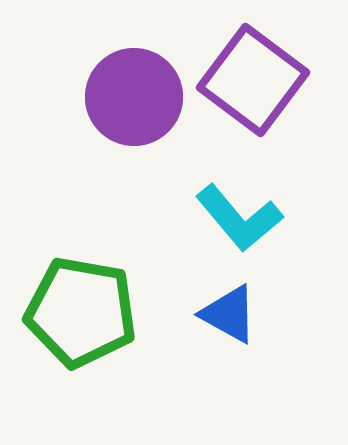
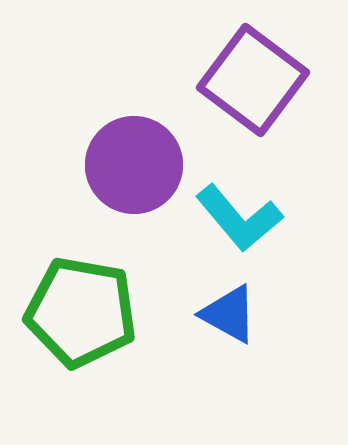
purple circle: moved 68 px down
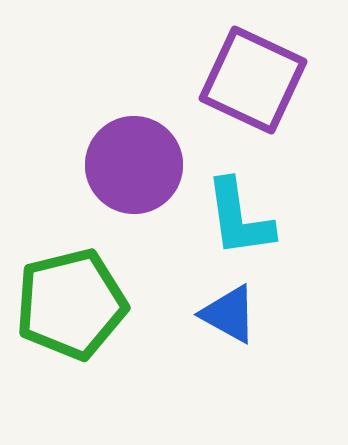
purple square: rotated 12 degrees counterclockwise
cyan L-shape: rotated 32 degrees clockwise
green pentagon: moved 10 px left, 8 px up; rotated 24 degrees counterclockwise
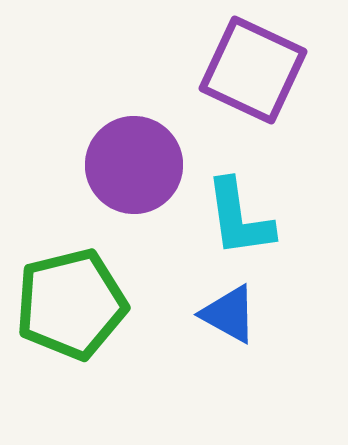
purple square: moved 10 px up
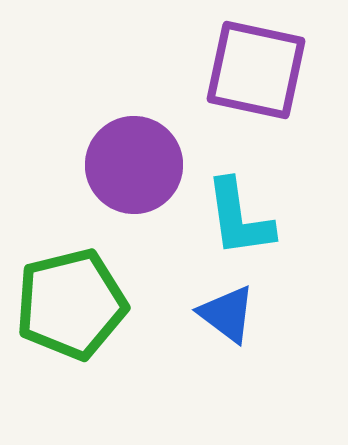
purple square: moved 3 px right; rotated 13 degrees counterclockwise
blue triangle: moved 2 px left; rotated 8 degrees clockwise
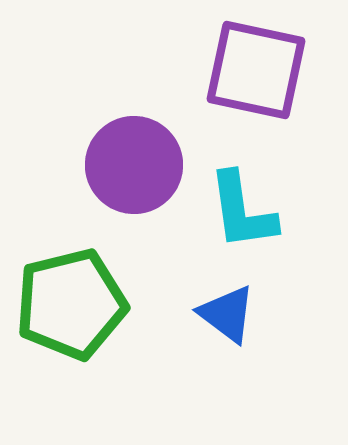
cyan L-shape: moved 3 px right, 7 px up
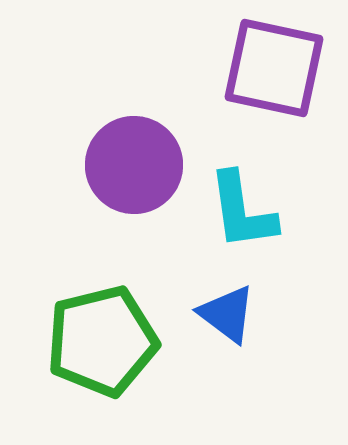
purple square: moved 18 px right, 2 px up
green pentagon: moved 31 px right, 37 px down
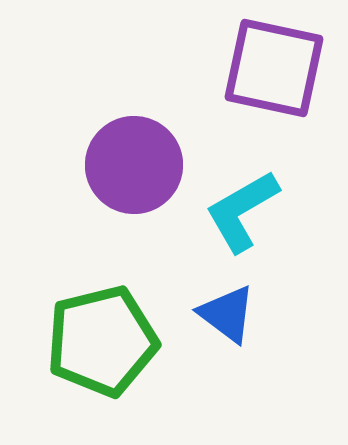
cyan L-shape: rotated 68 degrees clockwise
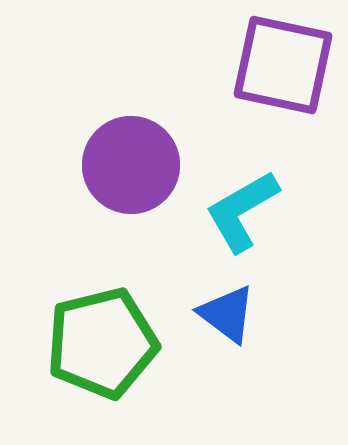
purple square: moved 9 px right, 3 px up
purple circle: moved 3 px left
green pentagon: moved 2 px down
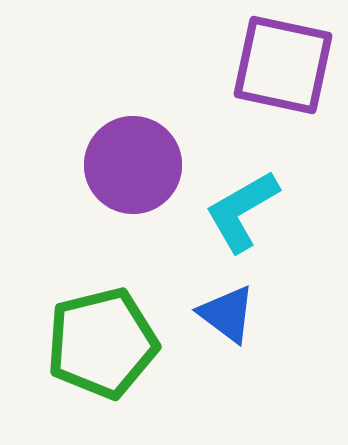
purple circle: moved 2 px right
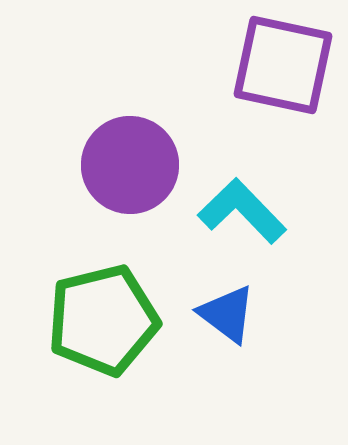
purple circle: moved 3 px left
cyan L-shape: rotated 76 degrees clockwise
green pentagon: moved 1 px right, 23 px up
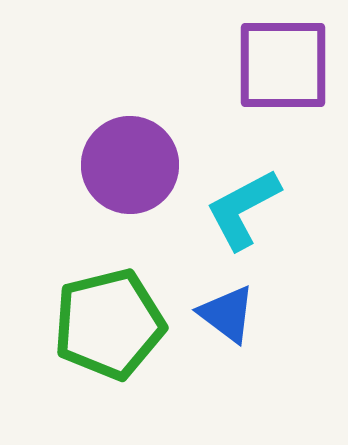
purple square: rotated 12 degrees counterclockwise
cyan L-shape: moved 1 px right, 2 px up; rotated 74 degrees counterclockwise
green pentagon: moved 6 px right, 4 px down
